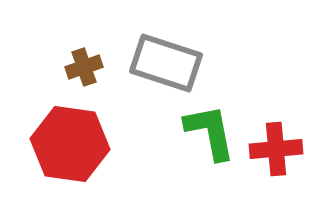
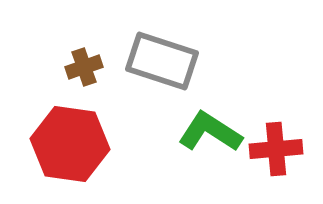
gray rectangle: moved 4 px left, 2 px up
green L-shape: rotated 46 degrees counterclockwise
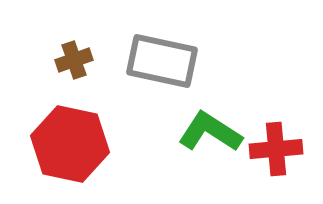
gray rectangle: rotated 6 degrees counterclockwise
brown cross: moved 10 px left, 7 px up
red hexagon: rotated 4 degrees clockwise
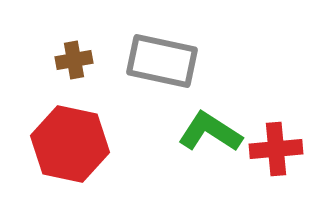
brown cross: rotated 9 degrees clockwise
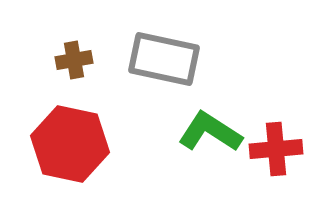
gray rectangle: moved 2 px right, 2 px up
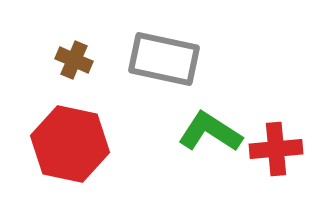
brown cross: rotated 33 degrees clockwise
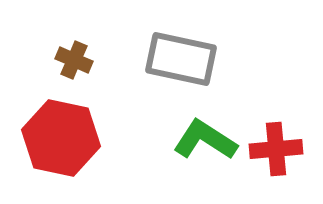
gray rectangle: moved 17 px right
green L-shape: moved 5 px left, 8 px down
red hexagon: moved 9 px left, 6 px up
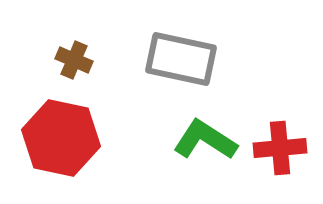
red cross: moved 4 px right, 1 px up
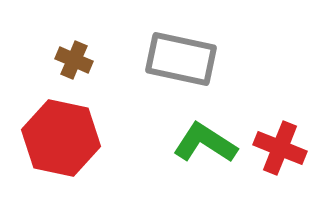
green L-shape: moved 3 px down
red cross: rotated 27 degrees clockwise
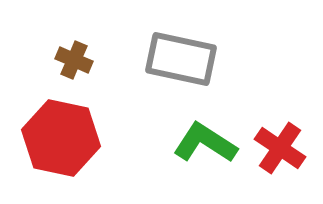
red cross: rotated 12 degrees clockwise
